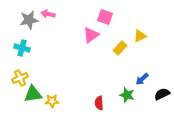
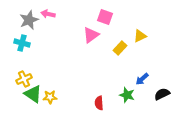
gray star: rotated 12 degrees counterclockwise
cyan cross: moved 5 px up
yellow cross: moved 4 px right, 1 px down
green triangle: rotated 42 degrees clockwise
yellow star: moved 2 px left, 4 px up
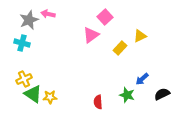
pink square: rotated 28 degrees clockwise
red semicircle: moved 1 px left, 1 px up
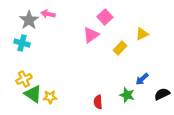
gray star: rotated 12 degrees counterclockwise
yellow triangle: moved 2 px right, 2 px up
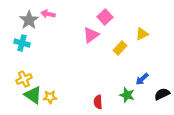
green triangle: moved 1 px down
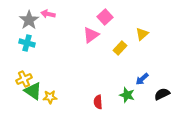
yellow triangle: rotated 16 degrees counterclockwise
cyan cross: moved 5 px right
green triangle: moved 4 px up
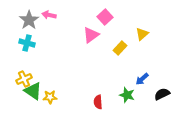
pink arrow: moved 1 px right, 1 px down
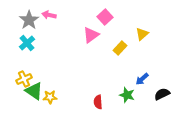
cyan cross: rotated 35 degrees clockwise
green triangle: moved 1 px right
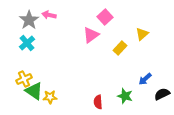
blue arrow: moved 3 px right
green star: moved 2 px left, 1 px down
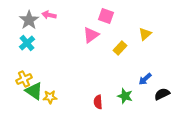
pink square: moved 1 px right, 1 px up; rotated 28 degrees counterclockwise
yellow triangle: moved 3 px right
